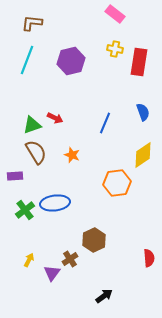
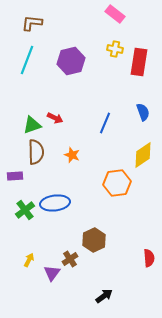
brown semicircle: rotated 30 degrees clockwise
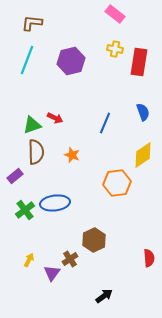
purple rectangle: rotated 35 degrees counterclockwise
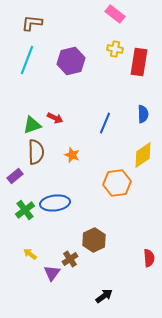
blue semicircle: moved 2 px down; rotated 18 degrees clockwise
yellow arrow: moved 1 px right, 6 px up; rotated 80 degrees counterclockwise
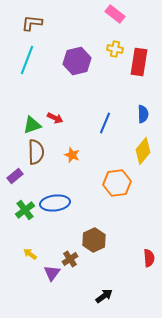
purple hexagon: moved 6 px right
yellow diamond: moved 4 px up; rotated 16 degrees counterclockwise
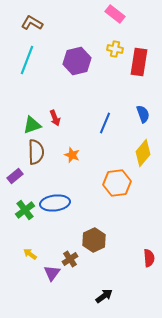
brown L-shape: rotated 25 degrees clockwise
blue semicircle: rotated 18 degrees counterclockwise
red arrow: rotated 42 degrees clockwise
yellow diamond: moved 2 px down
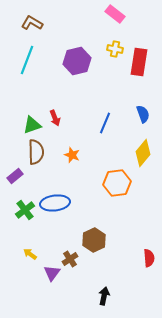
black arrow: rotated 42 degrees counterclockwise
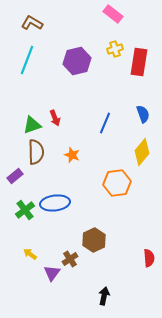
pink rectangle: moved 2 px left
yellow cross: rotated 28 degrees counterclockwise
yellow diamond: moved 1 px left, 1 px up
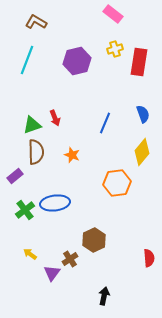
brown L-shape: moved 4 px right, 1 px up
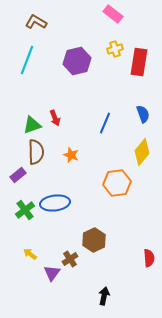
orange star: moved 1 px left
purple rectangle: moved 3 px right, 1 px up
